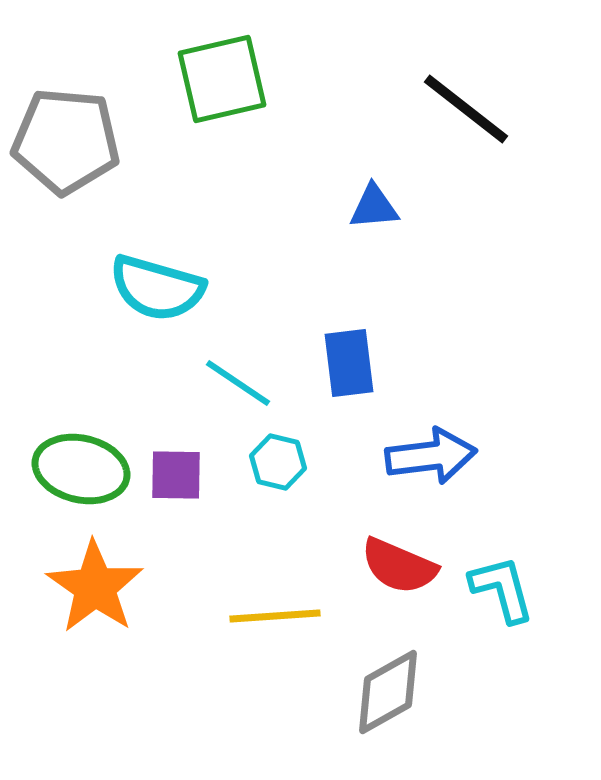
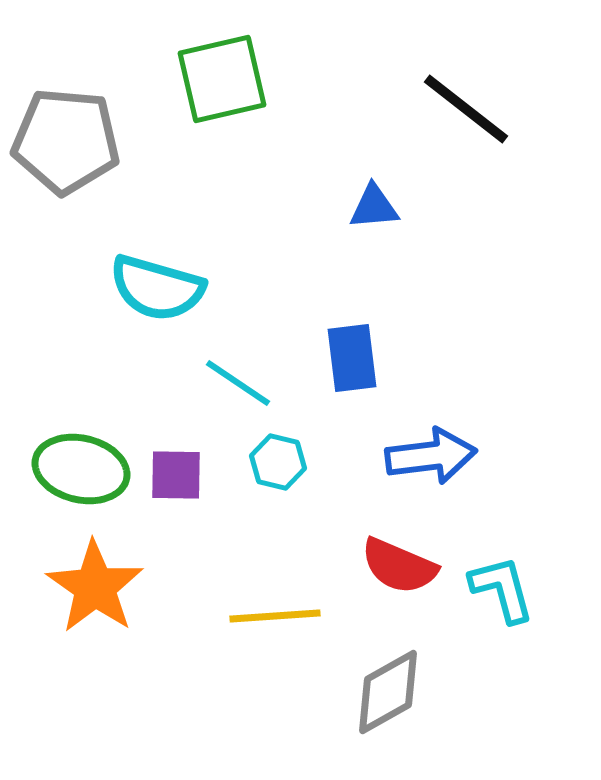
blue rectangle: moved 3 px right, 5 px up
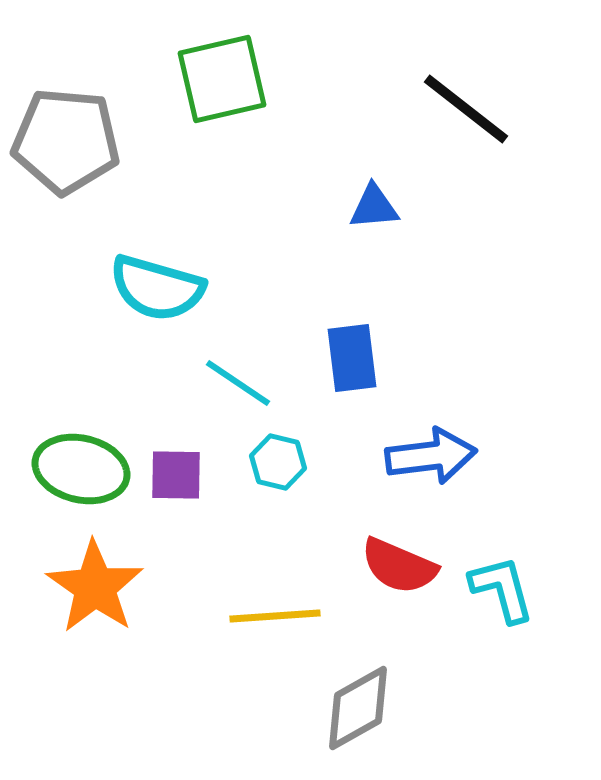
gray diamond: moved 30 px left, 16 px down
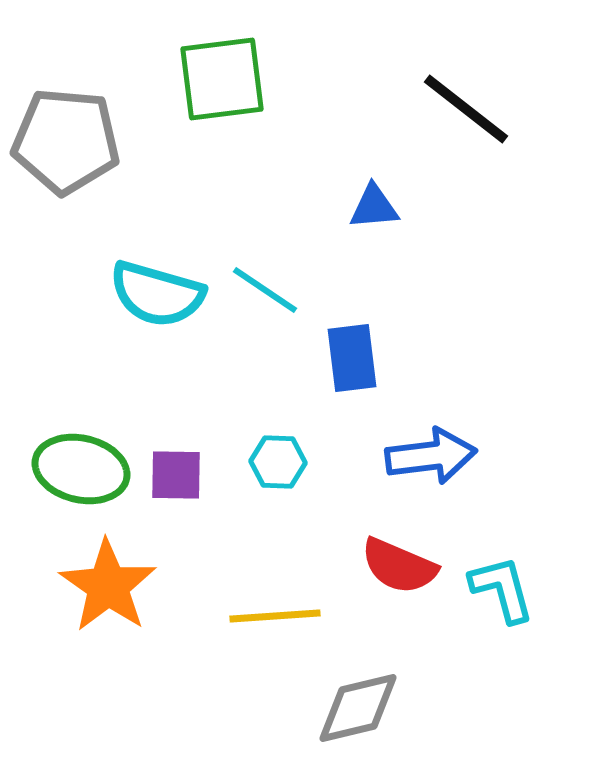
green square: rotated 6 degrees clockwise
cyan semicircle: moved 6 px down
cyan line: moved 27 px right, 93 px up
cyan hexagon: rotated 12 degrees counterclockwise
orange star: moved 13 px right, 1 px up
gray diamond: rotated 16 degrees clockwise
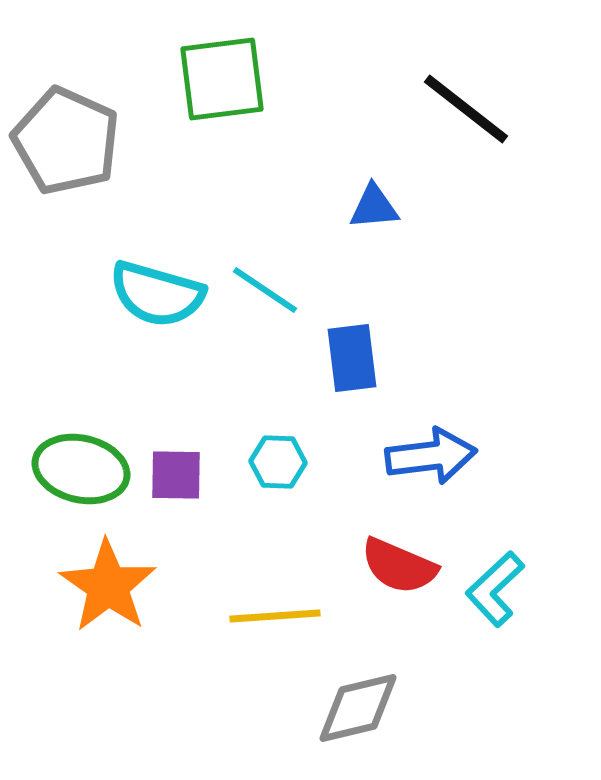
gray pentagon: rotated 19 degrees clockwise
cyan L-shape: moved 7 px left; rotated 118 degrees counterclockwise
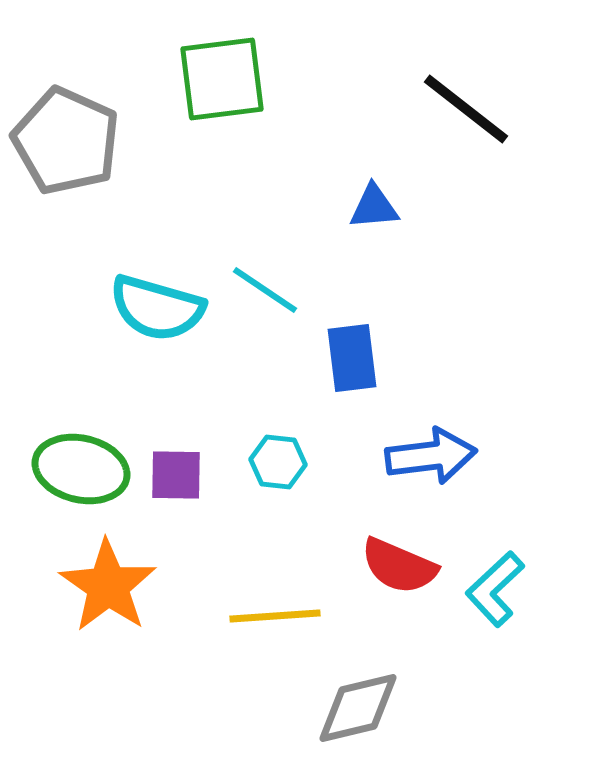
cyan semicircle: moved 14 px down
cyan hexagon: rotated 4 degrees clockwise
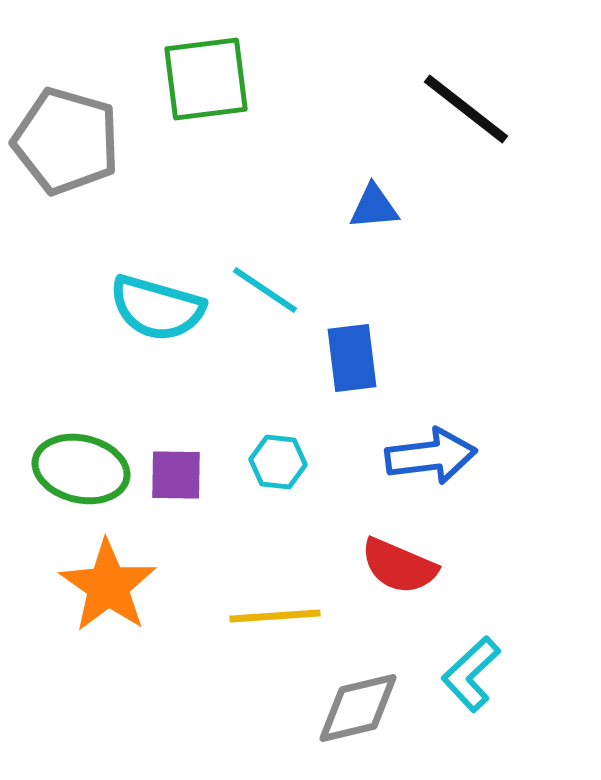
green square: moved 16 px left
gray pentagon: rotated 8 degrees counterclockwise
cyan L-shape: moved 24 px left, 85 px down
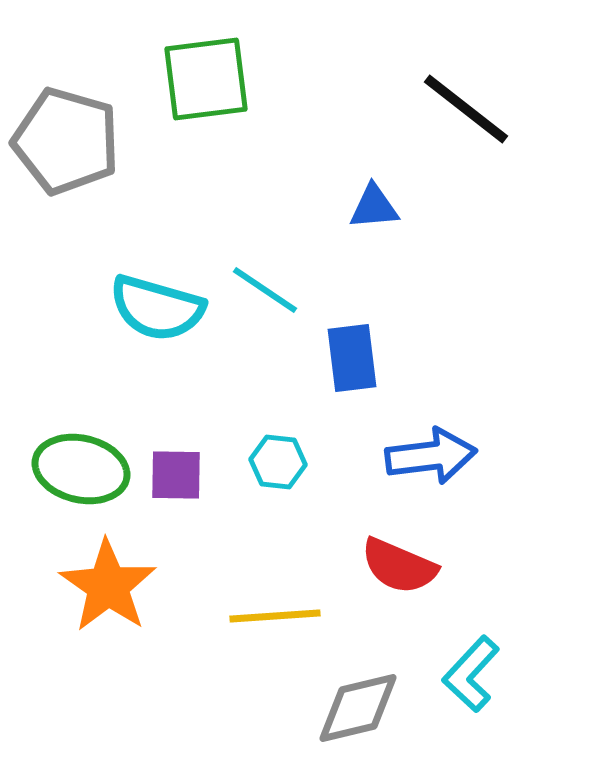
cyan L-shape: rotated 4 degrees counterclockwise
